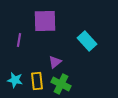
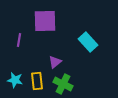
cyan rectangle: moved 1 px right, 1 px down
green cross: moved 2 px right
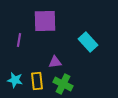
purple triangle: rotated 32 degrees clockwise
